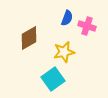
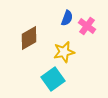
pink cross: rotated 18 degrees clockwise
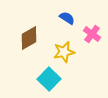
blue semicircle: rotated 77 degrees counterclockwise
pink cross: moved 5 px right, 8 px down
cyan square: moved 4 px left; rotated 10 degrees counterclockwise
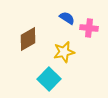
pink cross: moved 3 px left, 6 px up; rotated 30 degrees counterclockwise
brown diamond: moved 1 px left, 1 px down
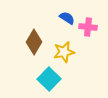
pink cross: moved 1 px left, 1 px up
brown diamond: moved 6 px right, 3 px down; rotated 30 degrees counterclockwise
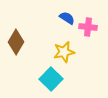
brown diamond: moved 18 px left
cyan square: moved 2 px right
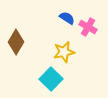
pink cross: rotated 24 degrees clockwise
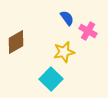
blue semicircle: rotated 21 degrees clockwise
pink cross: moved 4 px down
brown diamond: rotated 30 degrees clockwise
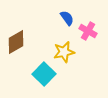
cyan square: moved 7 px left, 5 px up
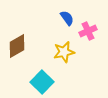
pink cross: rotated 36 degrees clockwise
brown diamond: moved 1 px right, 4 px down
cyan square: moved 2 px left, 8 px down
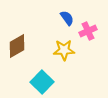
yellow star: moved 2 px up; rotated 10 degrees clockwise
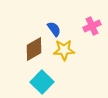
blue semicircle: moved 13 px left, 11 px down
pink cross: moved 4 px right, 5 px up
brown diamond: moved 17 px right, 3 px down
